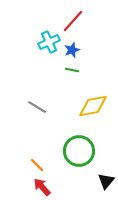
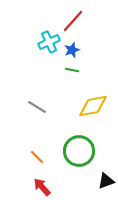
orange line: moved 8 px up
black triangle: rotated 30 degrees clockwise
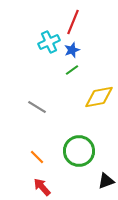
red line: moved 1 px down; rotated 20 degrees counterclockwise
green line: rotated 48 degrees counterclockwise
yellow diamond: moved 6 px right, 9 px up
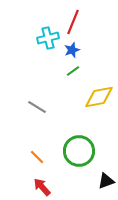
cyan cross: moved 1 px left, 4 px up; rotated 10 degrees clockwise
green line: moved 1 px right, 1 px down
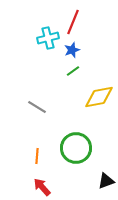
green circle: moved 3 px left, 3 px up
orange line: moved 1 px up; rotated 49 degrees clockwise
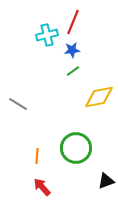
cyan cross: moved 1 px left, 3 px up
blue star: rotated 14 degrees clockwise
gray line: moved 19 px left, 3 px up
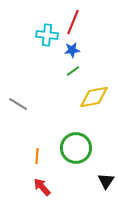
cyan cross: rotated 20 degrees clockwise
yellow diamond: moved 5 px left
black triangle: rotated 36 degrees counterclockwise
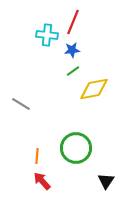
yellow diamond: moved 8 px up
gray line: moved 3 px right
red arrow: moved 6 px up
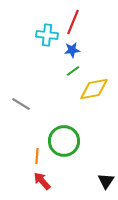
green circle: moved 12 px left, 7 px up
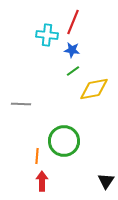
blue star: rotated 14 degrees clockwise
gray line: rotated 30 degrees counterclockwise
red arrow: rotated 42 degrees clockwise
